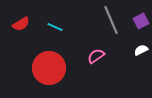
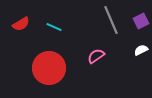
cyan line: moved 1 px left
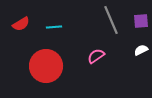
purple square: rotated 21 degrees clockwise
cyan line: rotated 28 degrees counterclockwise
red circle: moved 3 px left, 2 px up
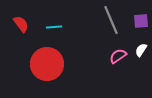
red semicircle: rotated 96 degrees counterclockwise
white semicircle: rotated 32 degrees counterclockwise
pink semicircle: moved 22 px right
red circle: moved 1 px right, 2 px up
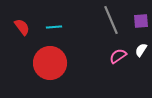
red semicircle: moved 1 px right, 3 px down
red circle: moved 3 px right, 1 px up
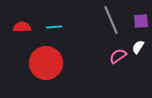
red semicircle: rotated 54 degrees counterclockwise
white semicircle: moved 3 px left, 3 px up
red circle: moved 4 px left
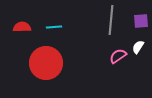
gray line: rotated 28 degrees clockwise
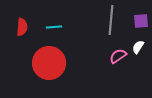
red semicircle: rotated 96 degrees clockwise
red circle: moved 3 px right
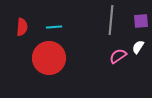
red circle: moved 5 px up
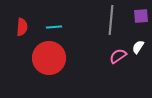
purple square: moved 5 px up
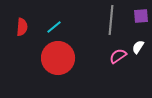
cyan line: rotated 35 degrees counterclockwise
red circle: moved 9 px right
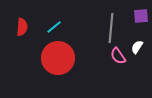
gray line: moved 8 px down
white semicircle: moved 1 px left
pink semicircle: rotated 90 degrees counterclockwise
